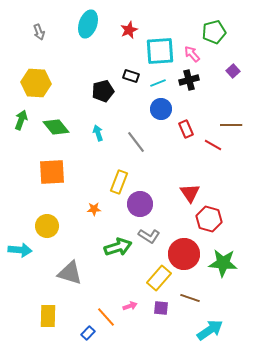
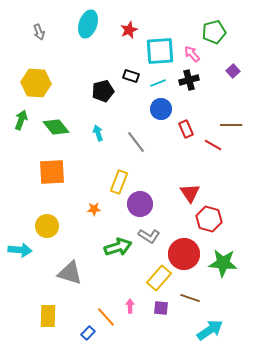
pink arrow at (130, 306): rotated 72 degrees counterclockwise
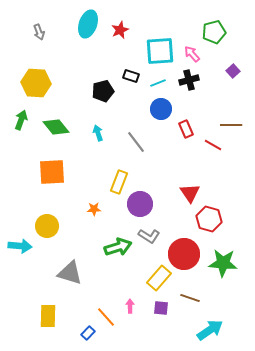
red star at (129, 30): moved 9 px left
cyan arrow at (20, 250): moved 4 px up
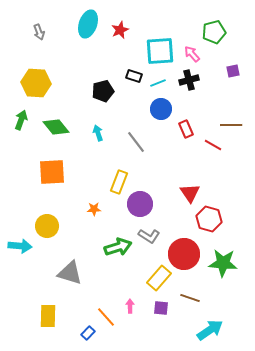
purple square at (233, 71): rotated 32 degrees clockwise
black rectangle at (131, 76): moved 3 px right
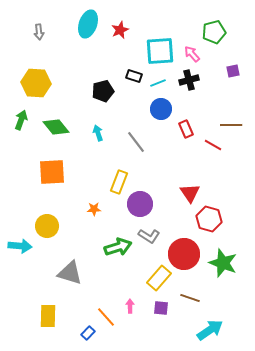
gray arrow at (39, 32): rotated 14 degrees clockwise
green star at (223, 263): rotated 16 degrees clockwise
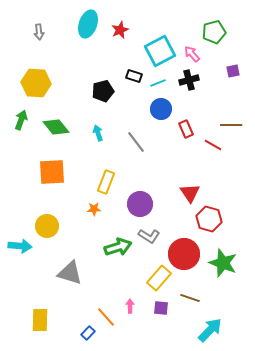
cyan square at (160, 51): rotated 24 degrees counterclockwise
yellow rectangle at (119, 182): moved 13 px left
yellow rectangle at (48, 316): moved 8 px left, 4 px down
cyan arrow at (210, 330): rotated 12 degrees counterclockwise
